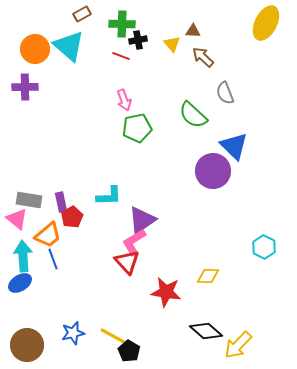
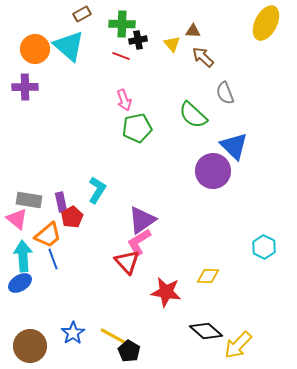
cyan L-shape: moved 12 px left, 6 px up; rotated 56 degrees counterclockwise
pink L-shape: moved 5 px right
blue star: rotated 20 degrees counterclockwise
brown circle: moved 3 px right, 1 px down
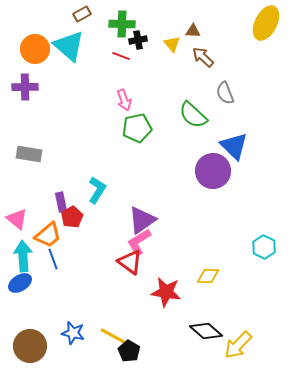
gray rectangle: moved 46 px up
red triangle: moved 3 px right; rotated 12 degrees counterclockwise
blue star: rotated 25 degrees counterclockwise
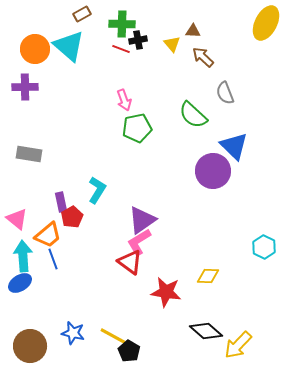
red line: moved 7 px up
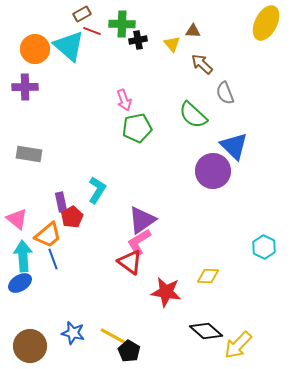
red line: moved 29 px left, 18 px up
brown arrow: moved 1 px left, 7 px down
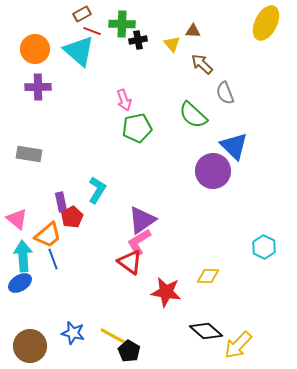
cyan triangle: moved 10 px right, 5 px down
purple cross: moved 13 px right
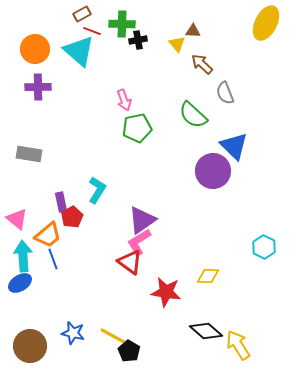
yellow triangle: moved 5 px right
yellow arrow: rotated 104 degrees clockwise
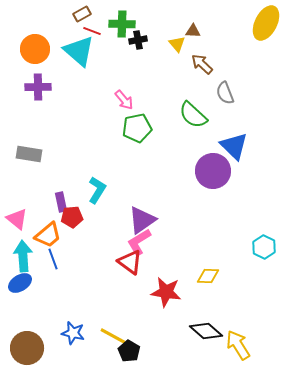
pink arrow: rotated 20 degrees counterclockwise
red pentagon: rotated 25 degrees clockwise
brown circle: moved 3 px left, 2 px down
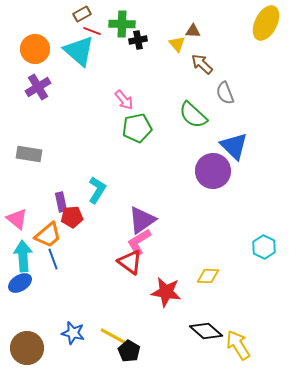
purple cross: rotated 30 degrees counterclockwise
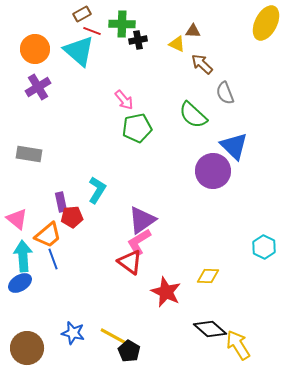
yellow triangle: rotated 24 degrees counterclockwise
red star: rotated 16 degrees clockwise
black diamond: moved 4 px right, 2 px up
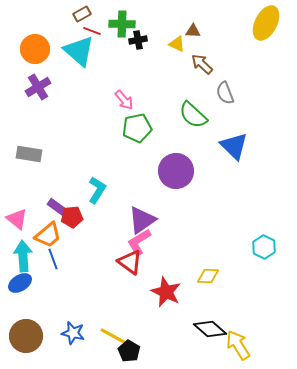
purple circle: moved 37 px left
purple rectangle: moved 4 px left, 5 px down; rotated 42 degrees counterclockwise
brown circle: moved 1 px left, 12 px up
